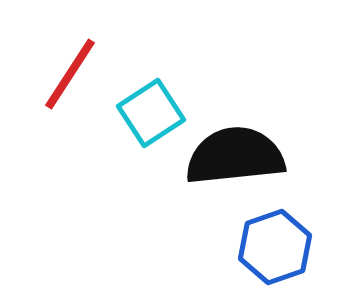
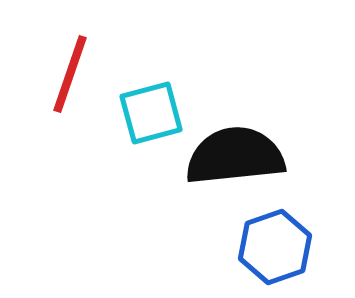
red line: rotated 14 degrees counterclockwise
cyan square: rotated 18 degrees clockwise
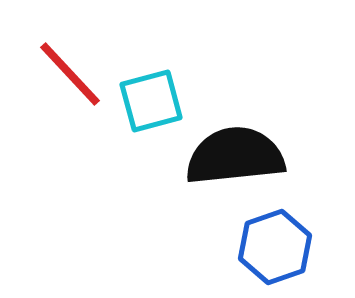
red line: rotated 62 degrees counterclockwise
cyan square: moved 12 px up
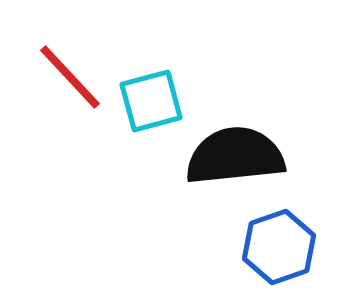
red line: moved 3 px down
blue hexagon: moved 4 px right
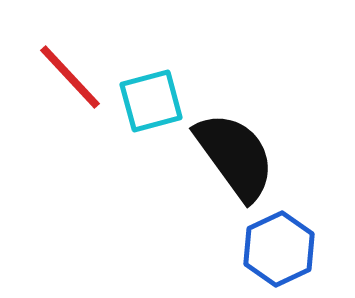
black semicircle: rotated 60 degrees clockwise
blue hexagon: moved 2 px down; rotated 6 degrees counterclockwise
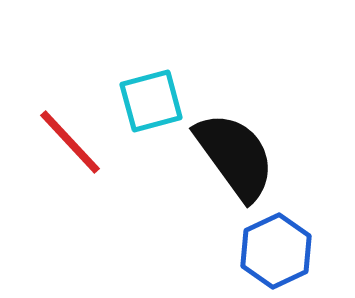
red line: moved 65 px down
blue hexagon: moved 3 px left, 2 px down
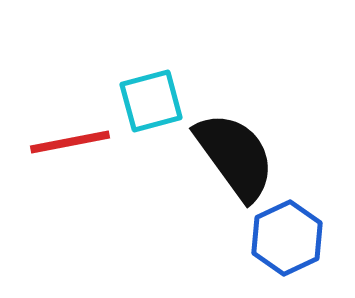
red line: rotated 58 degrees counterclockwise
blue hexagon: moved 11 px right, 13 px up
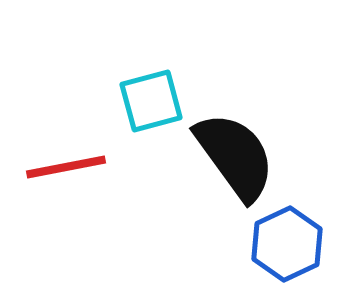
red line: moved 4 px left, 25 px down
blue hexagon: moved 6 px down
